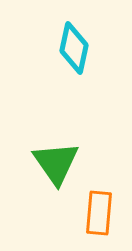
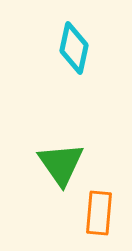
green triangle: moved 5 px right, 1 px down
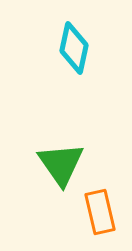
orange rectangle: moved 1 px right, 1 px up; rotated 18 degrees counterclockwise
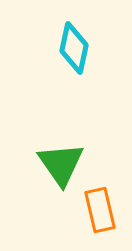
orange rectangle: moved 2 px up
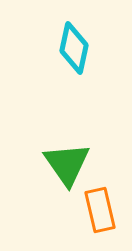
green triangle: moved 6 px right
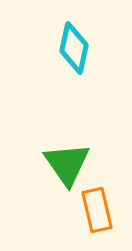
orange rectangle: moved 3 px left
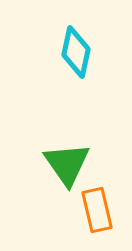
cyan diamond: moved 2 px right, 4 px down
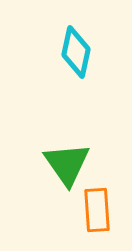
orange rectangle: rotated 9 degrees clockwise
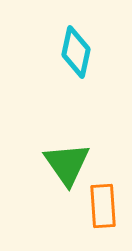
orange rectangle: moved 6 px right, 4 px up
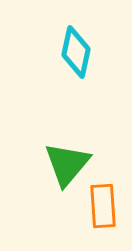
green triangle: rotated 15 degrees clockwise
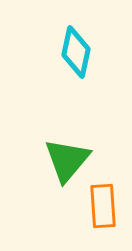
green triangle: moved 4 px up
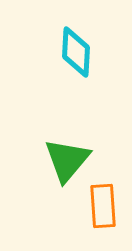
cyan diamond: rotated 9 degrees counterclockwise
